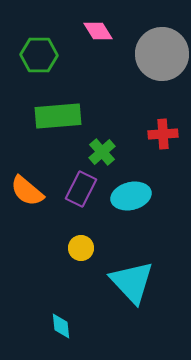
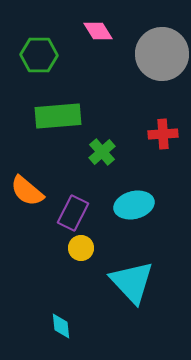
purple rectangle: moved 8 px left, 24 px down
cyan ellipse: moved 3 px right, 9 px down
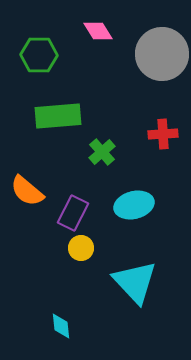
cyan triangle: moved 3 px right
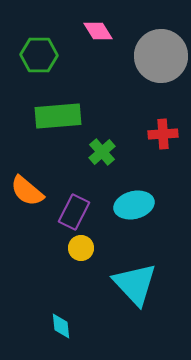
gray circle: moved 1 px left, 2 px down
purple rectangle: moved 1 px right, 1 px up
cyan triangle: moved 2 px down
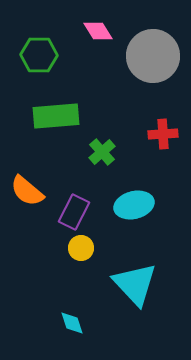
gray circle: moved 8 px left
green rectangle: moved 2 px left
cyan diamond: moved 11 px right, 3 px up; rotated 12 degrees counterclockwise
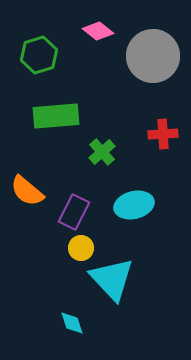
pink diamond: rotated 20 degrees counterclockwise
green hexagon: rotated 18 degrees counterclockwise
cyan triangle: moved 23 px left, 5 px up
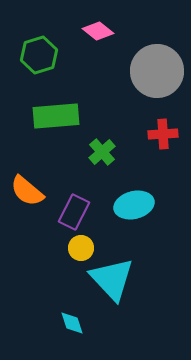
gray circle: moved 4 px right, 15 px down
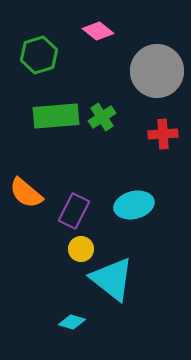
green cross: moved 35 px up; rotated 8 degrees clockwise
orange semicircle: moved 1 px left, 2 px down
purple rectangle: moved 1 px up
yellow circle: moved 1 px down
cyan triangle: rotated 9 degrees counterclockwise
cyan diamond: moved 1 px up; rotated 56 degrees counterclockwise
